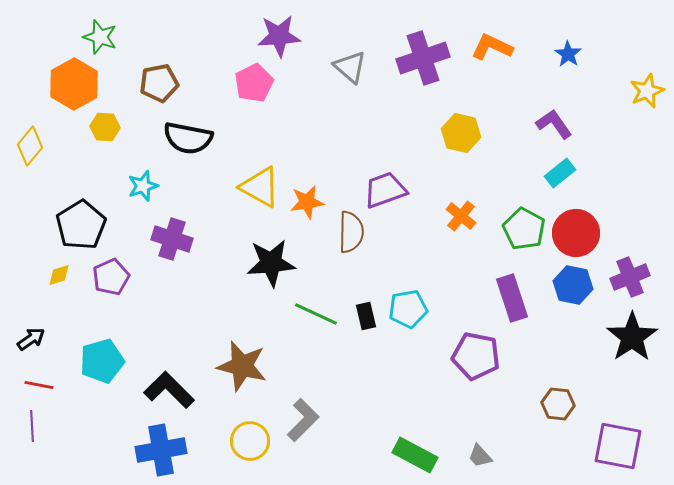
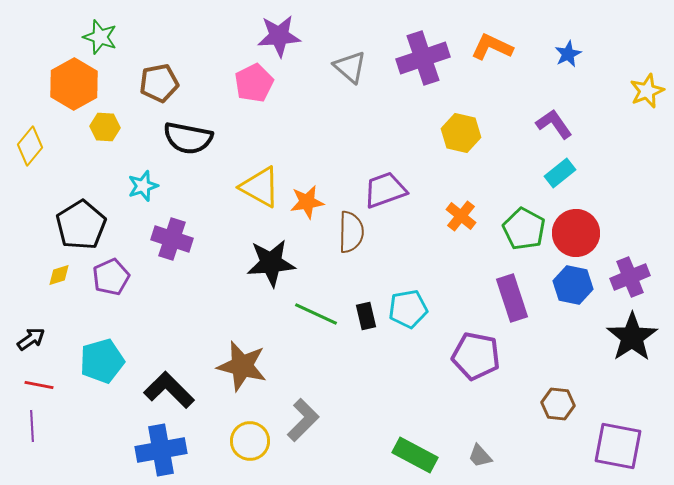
blue star at (568, 54): rotated 12 degrees clockwise
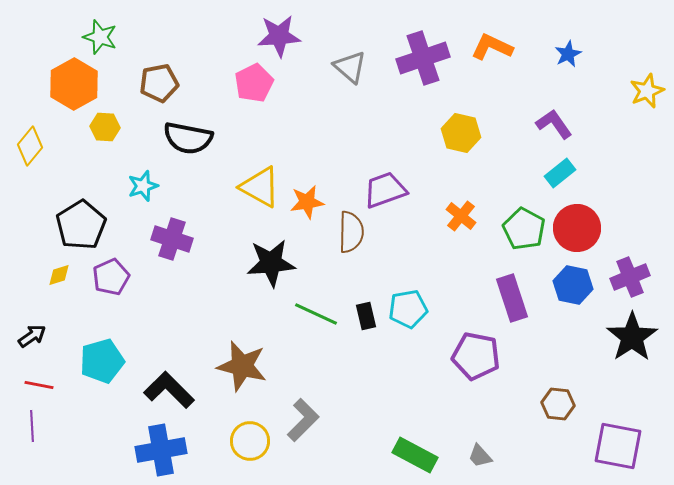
red circle at (576, 233): moved 1 px right, 5 px up
black arrow at (31, 339): moved 1 px right, 3 px up
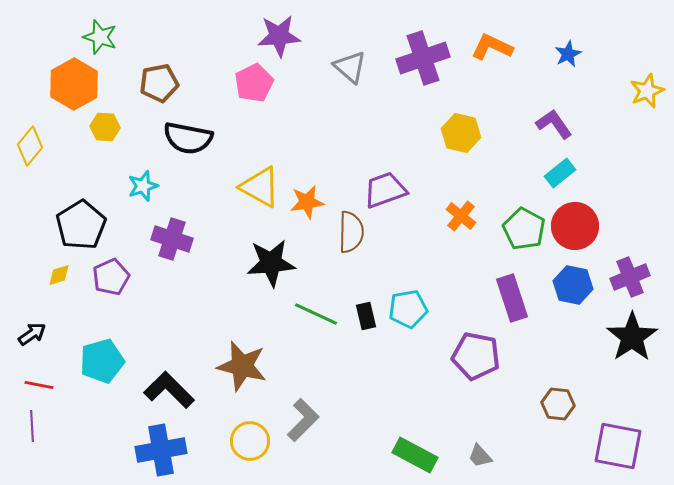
red circle at (577, 228): moved 2 px left, 2 px up
black arrow at (32, 336): moved 2 px up
